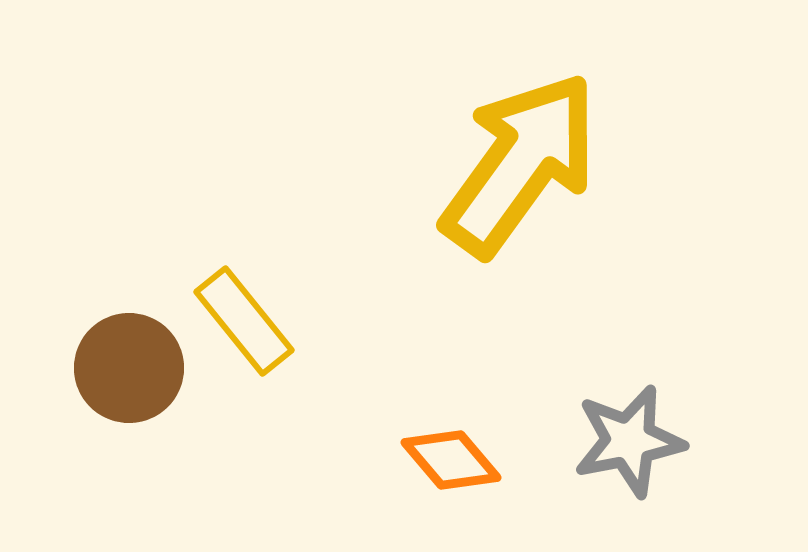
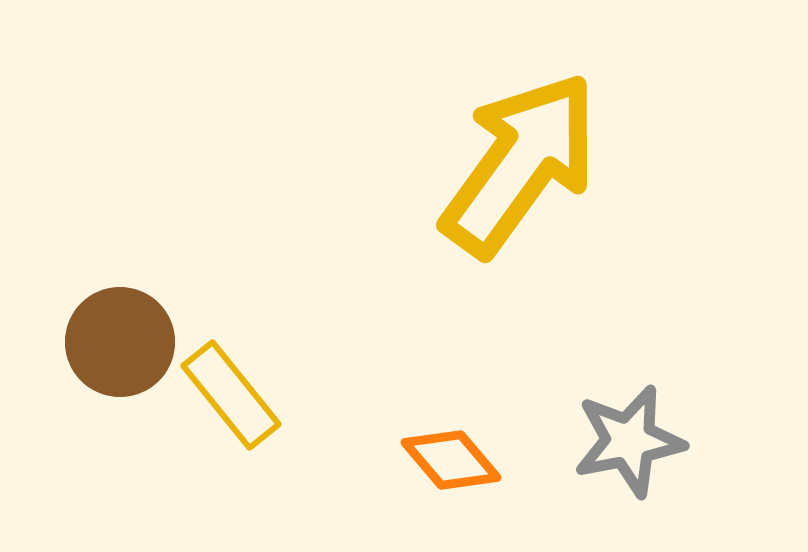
yellow rectangle: moved 13 px left, 74 px down
brown circle: moved 9 px left, 26 px up
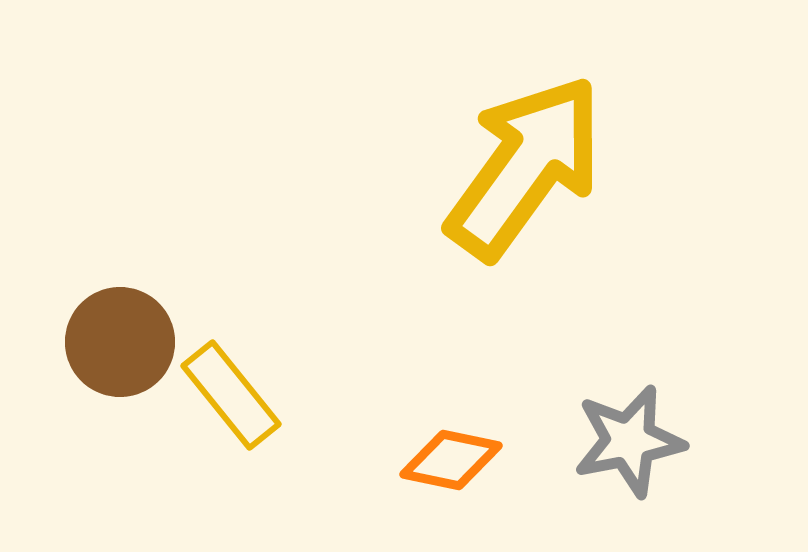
yellow arrow: moved 5 px right, 3 px down
orange diamond: rotated 38 degrees counterclockwise
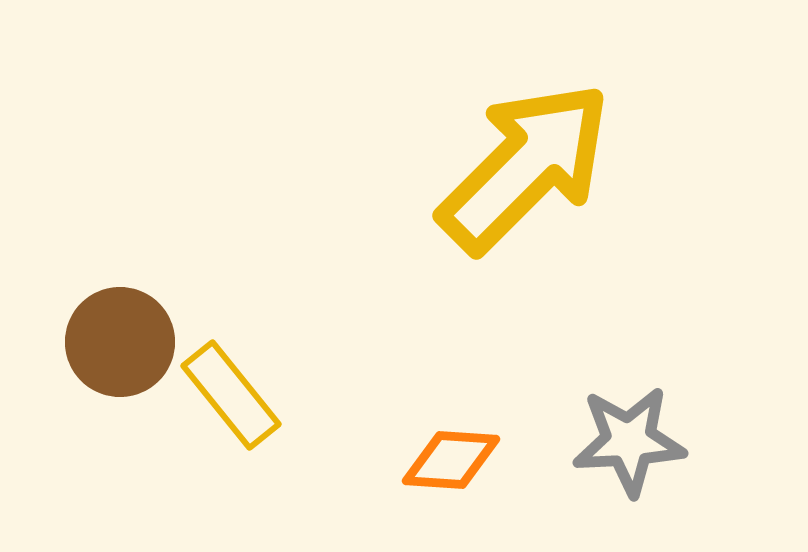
yellow arrow: rotated 9 degrees clockwise
gray star: rotated 8 degrees clockwise
orange diamond: rotated 8 degrees counterclockwise
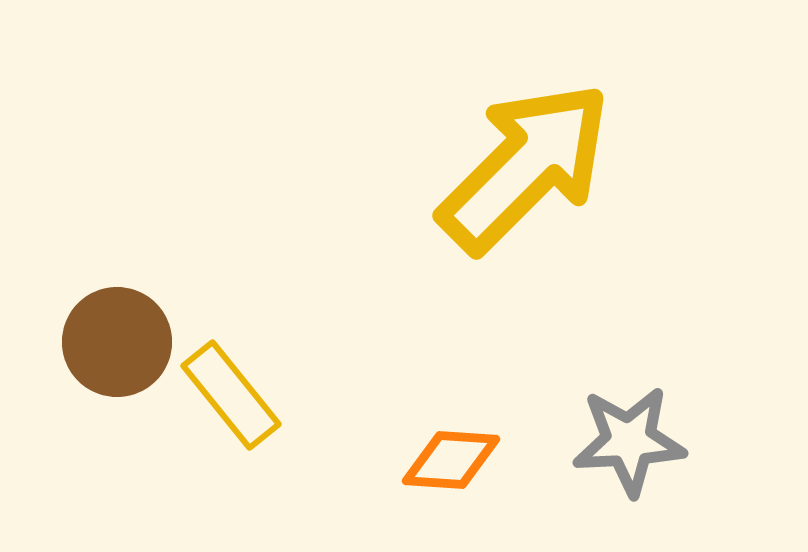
brown circle: moved 3 px left
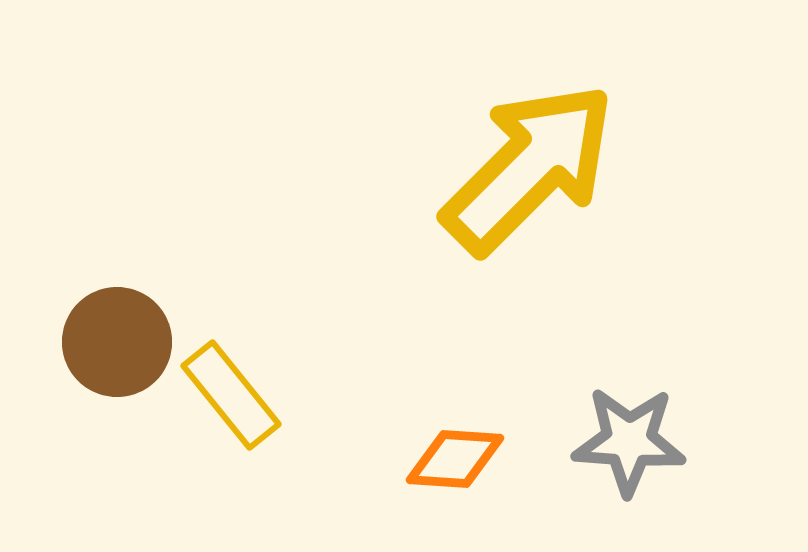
yellow arrow: moved 4 px right, 1 px down
gray star: rotated 7 degrees clockwise
orange diamond: moved 4 px right, 1 px up
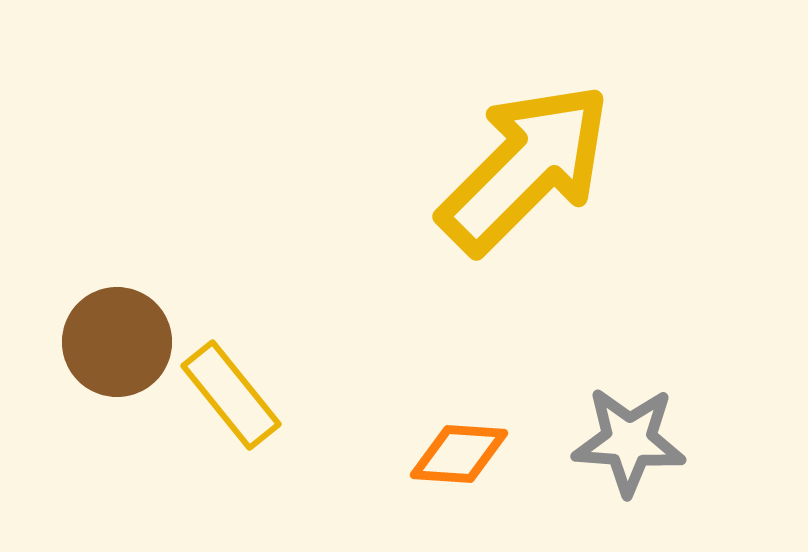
yellow arrow: moved 4 px left
orange diamond: moved 4 px right, 5 px up
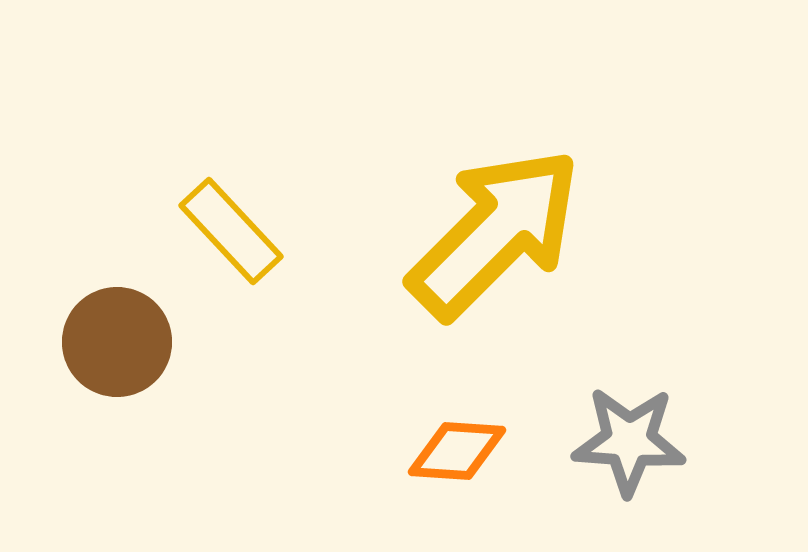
yellow arrow: moved 30 px left, 65 px down
yellow rectangle: moved 164 px up; rotated 4 degrees counterclockwise
orange diamond: moved 2 px left, 3 px up
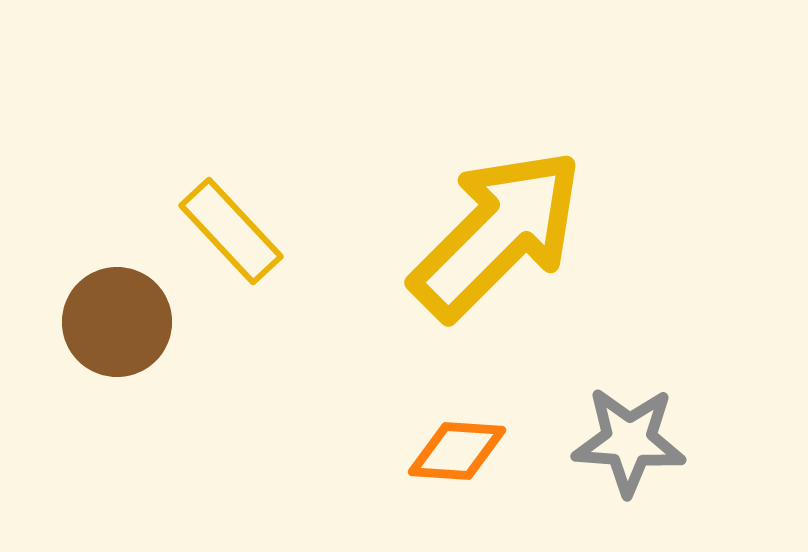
yellow arrow: moved 2 px right, 1 px down
brown circle: moved 20 px up
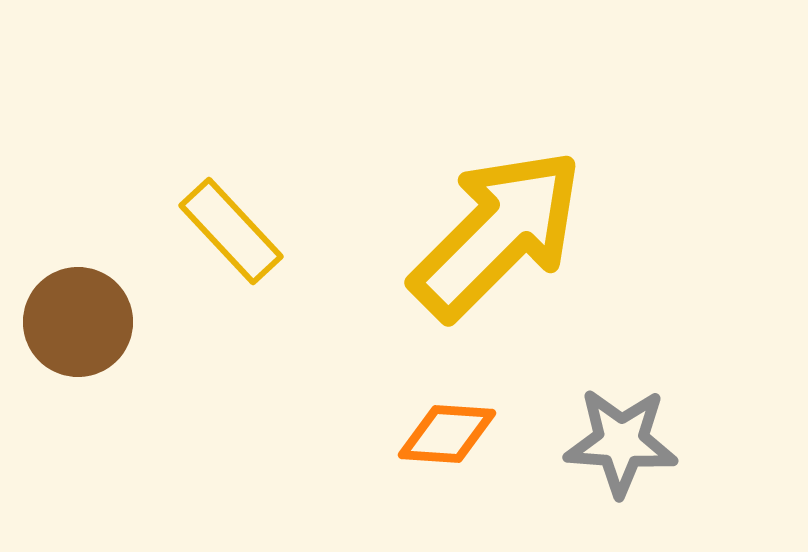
brown circle: moved 39 px left
gray star: moved 8 px left, 1 px down
orange diamond: moved 10 px left, 17 px up
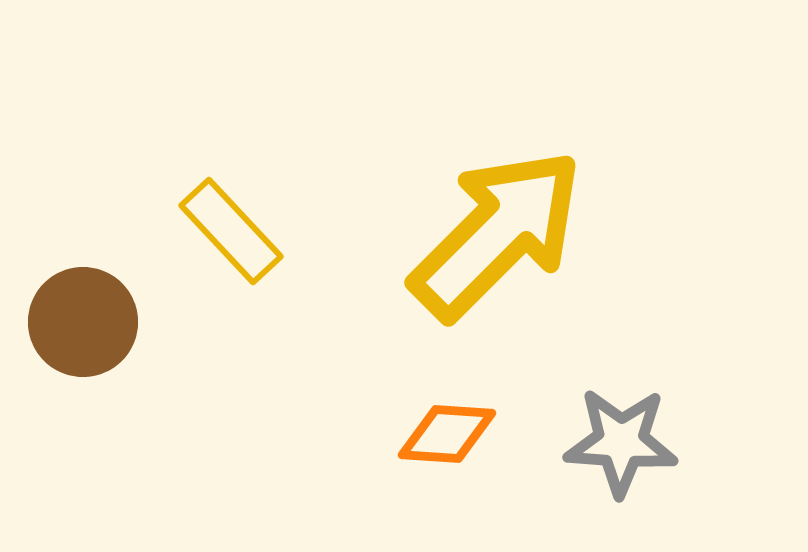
brown circle: moved 5 px right
